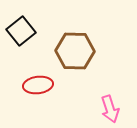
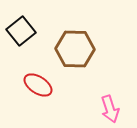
brown hexagon: moved 2 px up
red ellipse: rotated 40 degrees clockwise
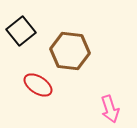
brown hexagon: moved 5 px left, 2 px down; rotated 6 degrees clockwise
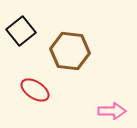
red ellipse: moved 3 px left, 5 px down
pink arrow: moved 2 px right, 2 px down; rotated 72 degrees counterclockwise
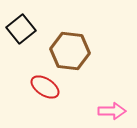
black square: moved 2 px up
red ellipse: moved 10 px right, 3 px up
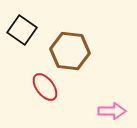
black square: moved 1 px right, 1 px down; rotated 16 degrees counterclockwise
red ellipse: rotated 20 degrees clockwise
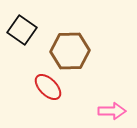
brown hexagon: rotated 9 degrees counterclockwise
red ellipse: moved 3 px right; rotated 8 degrees counterclockwise
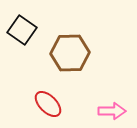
brown hexagon: moved 2 px down
red ellipse: moved 17 px down
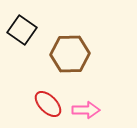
brown hexagon: moved 1 px down
pink arrow: moved 26 px left, 1 px up
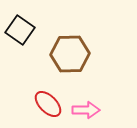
black square: moved 2 px left
